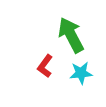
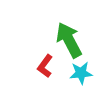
green arrow: moved 2 px left, 5 px down
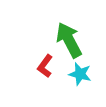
cyan star: moved 1 px left, 1 px down; rotated 20 degrees clockwise
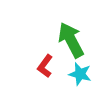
green arrow: moved 2 px right
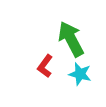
green arrow: moved 1 px up
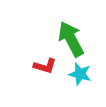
red L-shape: rotated 110 degrees counterclockwise
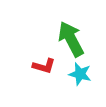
red L-shape: moved 1 px left
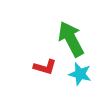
red L-shape: moved 1 px right, 1 px down
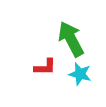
red L-shape: rotated 15 degrees counterclockwise
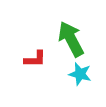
red L-shape: moved 10 px left, 8 px up
